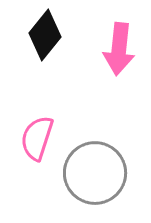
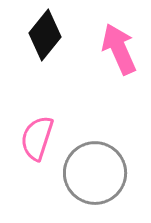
pink arrow: rotated 150 degrees clockwise
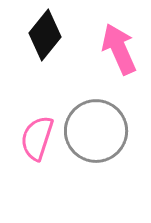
gray circle: moved 1 px right, 42 px up
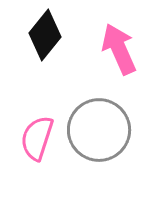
gray circle: moved 3 px right, 1 px up
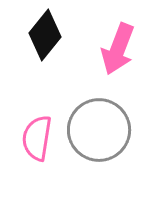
pink arrow: moved 1 px left; rotated 135 degrees counterclockwise
pink semicircle: rotated 9 degrees counterclockwise
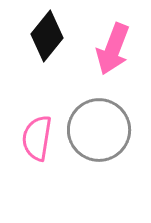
black diamond: moved 2 px right, 1 px down
pink arrow: moved 5 px left
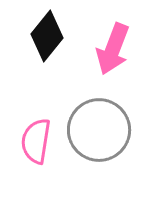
pink semicircle: moved 1 px left, 3 px down
